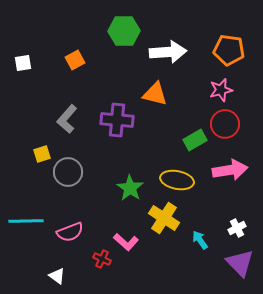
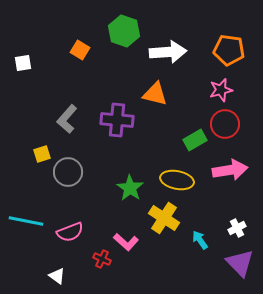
green hexagon: rotated 20 degrees clockwise
orange square: moved 5 px right, 10 px up; rotated 30 degrees counterclockwise
cyan line: rotated 12 degrees clockwise
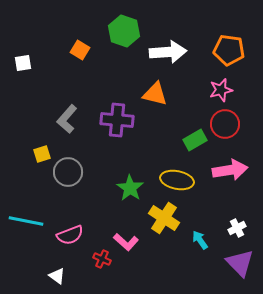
pink semicircle: moved 3 px down
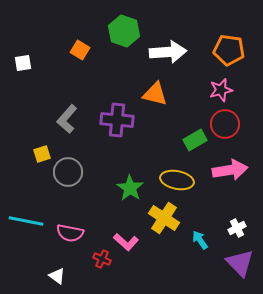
pink semicircle: moved 2 px up; rotated 32 degrees clockwise
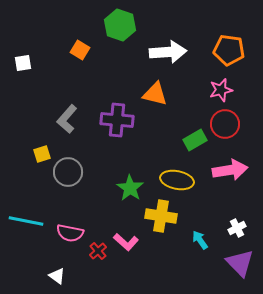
green hexagon: moved 4 px left, 6 px up
yellow cross: moved 3 px left, 2 px up; rotated 24 degrees counterclockwise
red cross: moved 4 px left, 8 px up; rotated 24 degrees clockwise
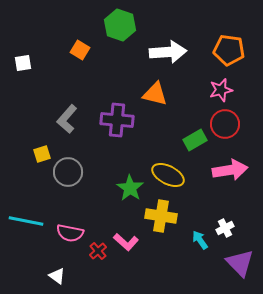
yellow ellipse: moved 9 px left, 5 px up; rotated 16 degrees clockwise
white cross: moved 12 px left
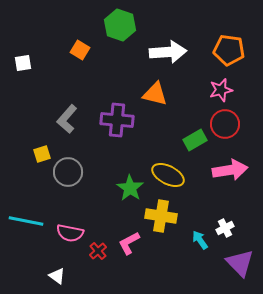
pink L-shape: moved 3 px right, 1 px down; rotated 110 degrees clockwise
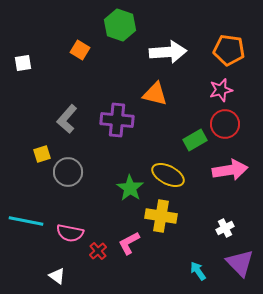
cyan arrow: moved 2 px left, 31 px down
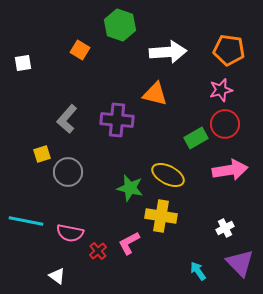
green rectangle: moved 1 px right, 2 px up
green star: rotated 20 degrees counterclockwise
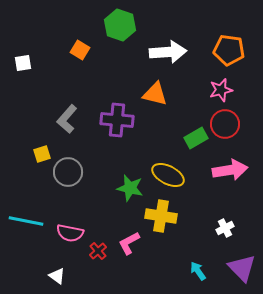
purple triangle: moved 2 px right, 5 px down
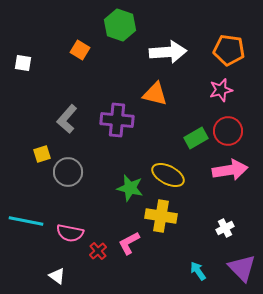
white square: rotated 18 degrees clockwise
red circle: moved 3 px right, 7 px down
